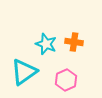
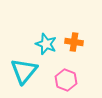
cyan triangle: moved 1 px up; rotated 16 degrees counterclockwise
pink hexagon: rotated 15 degrees counterclockwise
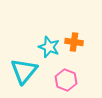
cyan star: moved 3 px right, 3 px down
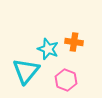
cyan star: moved 1 px left, 2 px down
cyan triangle: moved 2 px right
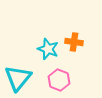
cyan triangle: moved 8 px left, 7 px down
pink hexagon: moved 7 px left
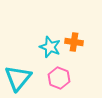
cyan star: moved 2 px right, 2 px up
pink hexagon: moved 2 px up
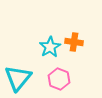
cyan star: rotated 20 degrees clockwise
pink hexagon: moved 1 px down
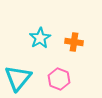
cyan star: moved 10 px left, 9 px up
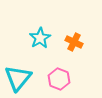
orange cross: rotated 18 degrees clockwise
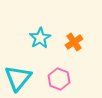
orange cross: rotated 30 degrees clockwise
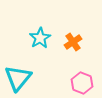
orange cross: moved 1 px left
pink hexagon: moved 23 px right, 4 px down
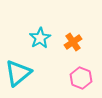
cyan triangle: moved 5 px up; rotated 12 degrees clockwise
pink hexagon: moved 1 px left, 5 px up
